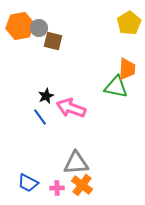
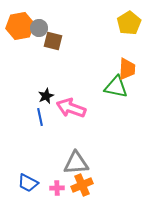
blue line: rotated 24 degrees clockwise
orange cross: rotated 30 degrees clockwise
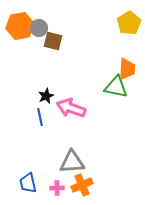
gray triangle: moved 4 px left, 1 px up
blue trapezoid: rotated 50 degrees clockwise
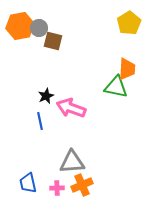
blue line: moved 4 px down
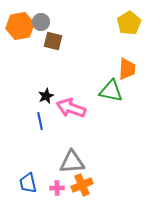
gray circle: moved 2 px right, 6 px up
green triangle: moved 5 px left, 4 px down
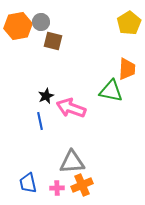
orange hexagon: moved 2 px left
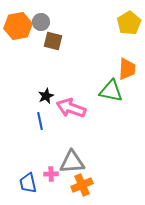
pink cross: moved 6 px left, 14 px up
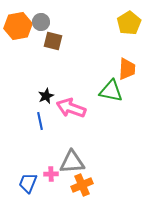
blue trapezoid: rotated 35 degrees clockwise
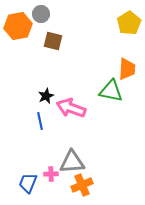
gray circle: moved 8 px up
